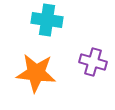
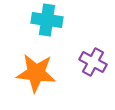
purple cross: rotated 12 degrees clockwise
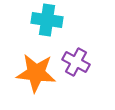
purple cross: moved 17 px left
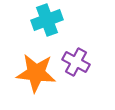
cyan cross: rotated 28 degrees counterclockwise
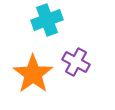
orange star: moved 3 px left, 1 px down; rotated 30 degrees clockwise
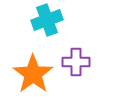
purple cross: rotated 28 degrees counterclockwise
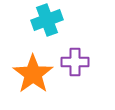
purple cross: moved 1 px left
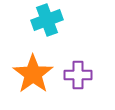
purple cross: moved 3 px right, 13 px down
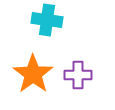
cyan cross: rotated 28 degrees clockwise
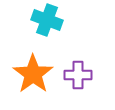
cyan cross: rotated 12 degrees clockwise
